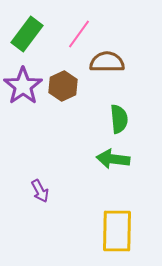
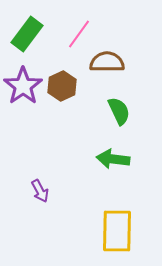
brown hexagon: moved 1 px left
green semicircle: moved 8 px up; rotated 20 degrees counterclockwise
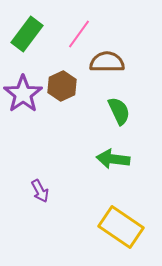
purple star: moved 8 px down
yellow rectangle: moved 4 px right, 4 px up; rotated 57 degrees counterclockwise
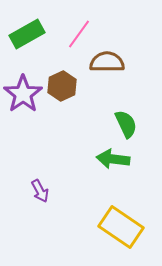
green rectangle: rotated 24 degrees clockwise
green semicircle: moved 7 px right, 13 px down
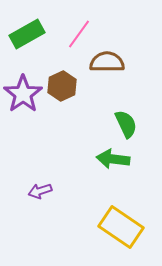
purple arrow: rotated 100 degrees clockwise
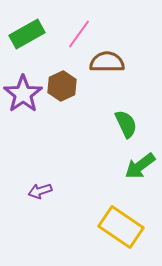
green arrow: moved 27 px right, 7 px down; rotated 44 degrees counterclockwise
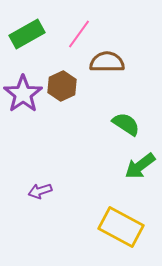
green semicircle: rotated 32 degrees counterclockwise
yellow rectangle: rotated 6 degrees counterclockwise
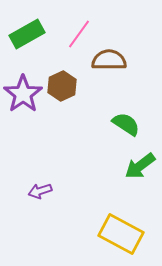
brown semicircle: moved 2 px right, 2 px up
yellow rectangle: moved 7 px down
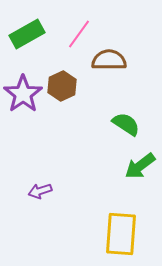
yellow rectangle: rotated 66 degrees clockwise
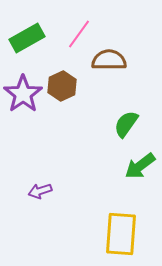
green rectangle: moved 4 px down
green semicircle: rotated 88 degrees counterclockwise
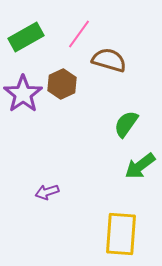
green rectangle: moved 1 px left, 1 px up
brown semicircle: rotated 16 degrees clockwise
brown hexagon: moved 2 px up
purple arrow: moved 7 px right, 1 px down
